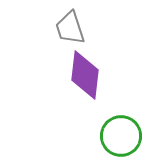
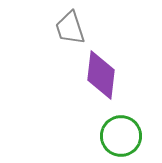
purple diamond: moved 16 px right
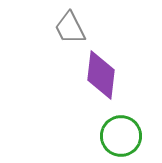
gray trapezoid: rotated 9 degrees counterclockwise
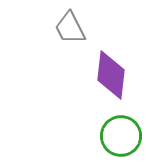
purple diamond: moved 10 px right
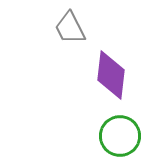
green circle: moved 1 px left
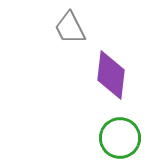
green circle: moved 2 px down
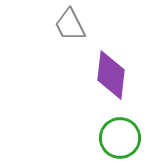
gray trapezoid: moved 3 px up
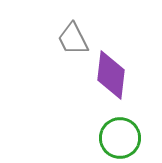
gray trapezoid: moved 3 px right, 14 px down
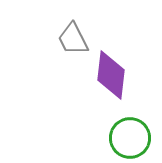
green circle: moved 10 px right
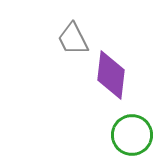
green circle: moved 2 px right, 3 px up
